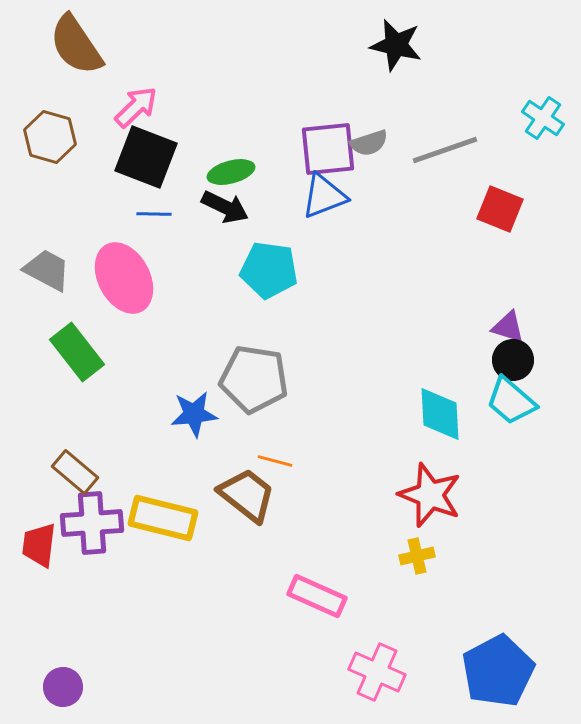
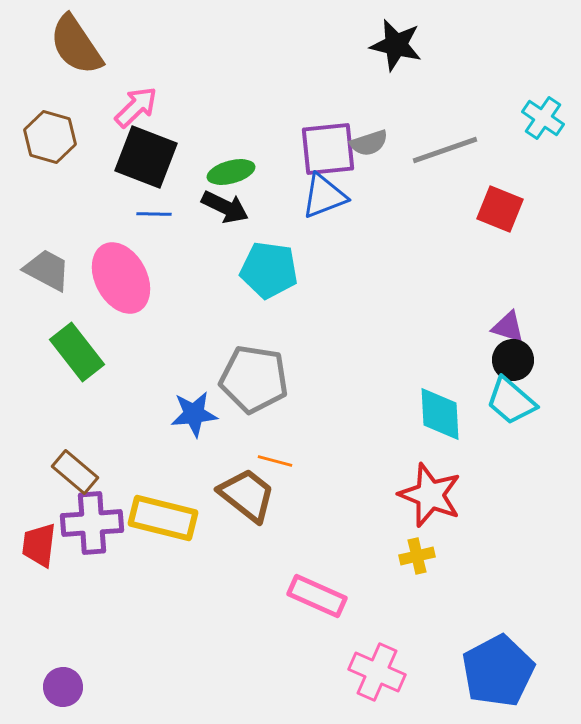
pink ellipse: moved 3 px left
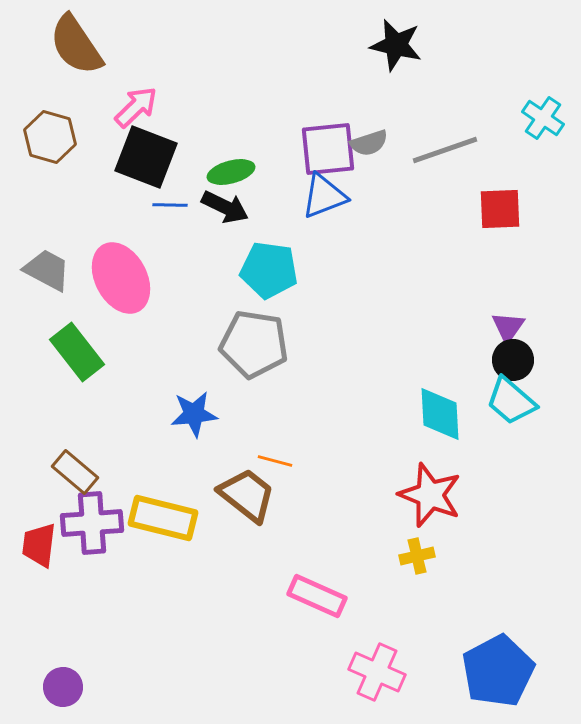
red square: rotated 24 degrees counterclockwise
blue line: moved 16 px right, 9 px up
purple triangle: rotated 48 degrees clockwise
gray pentagon: moved 35 px up
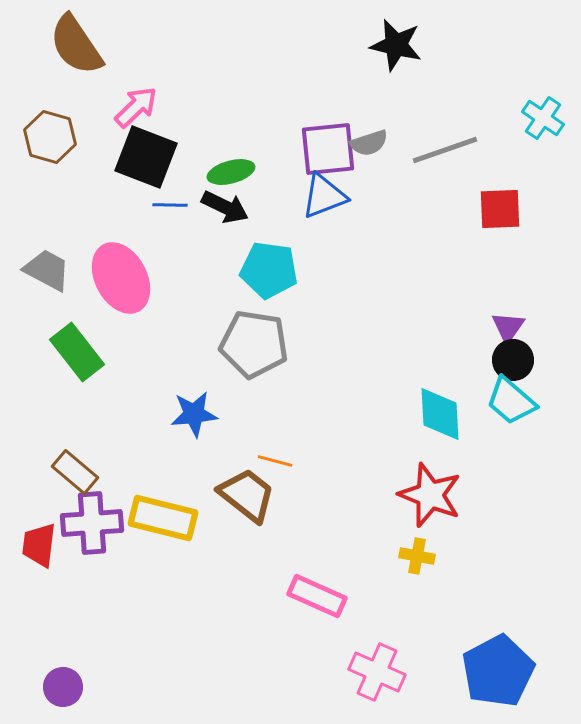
yellow cross: rotated 24 degrees clockwise
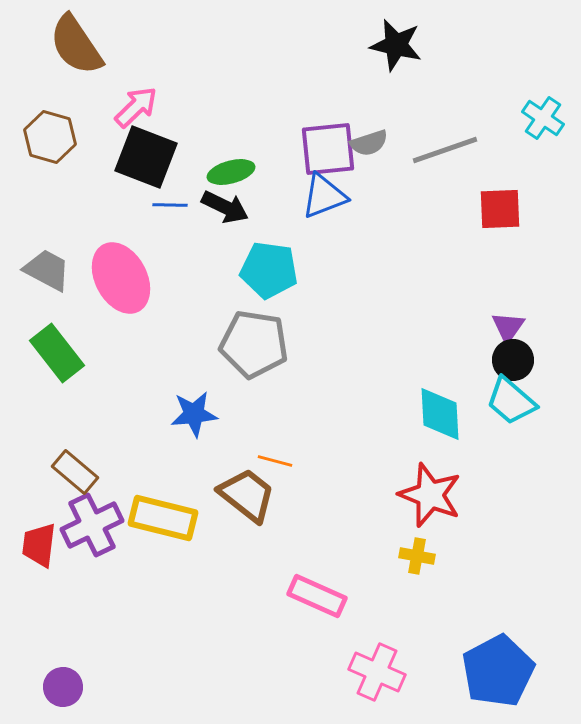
green rectangle: moved 20 px left, 1 px down
purple cross: moved 2 px down; rotated 22 degrees counterclockwise
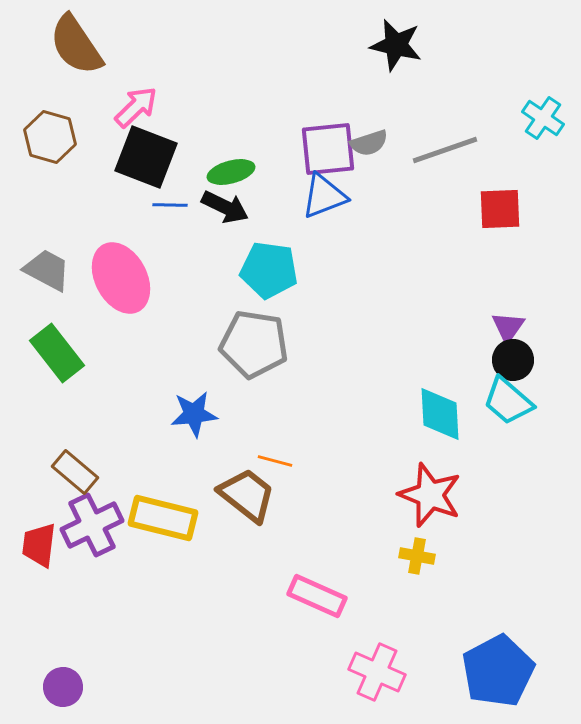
cyan trapezoid: moved 3 px left
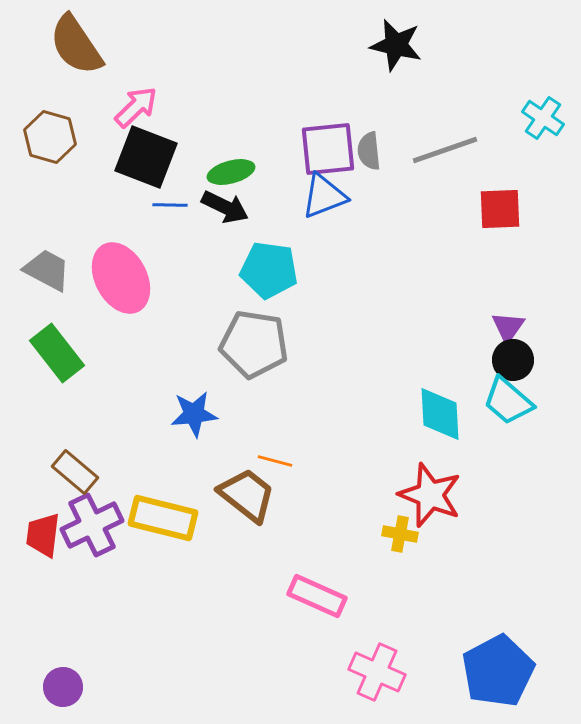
gray semicircle: moved 8 px down; rotated 102 degrees clockwise
red trapezoid: moved 4 px right, 10 px up
yellow cross: moved 17 px left, 22 px up
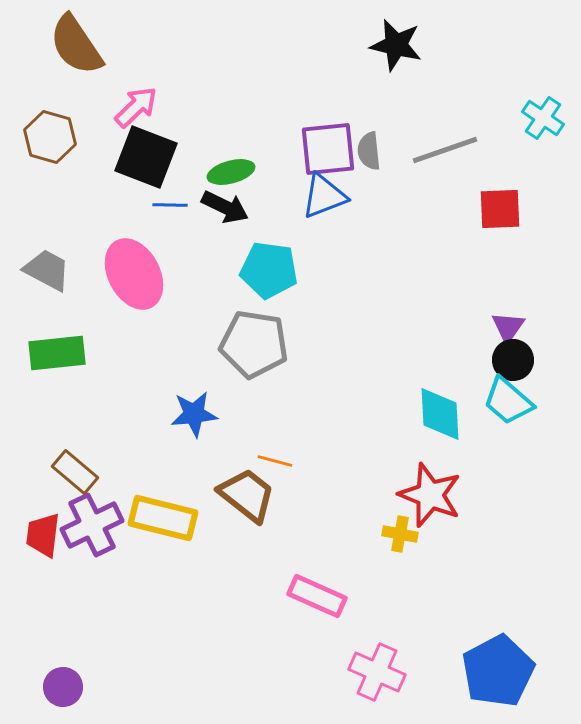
pink ellipse: moved 13 px right, 4 px up
green rectangle: rotated 58 degrees counterclockwise
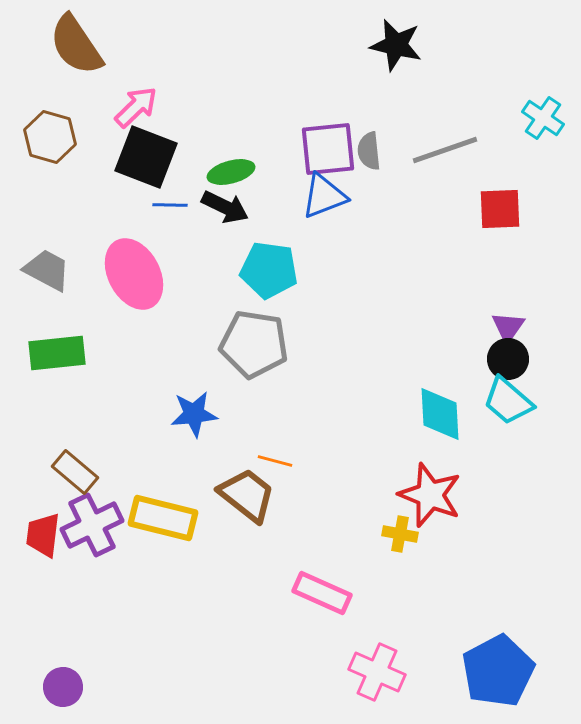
black circle: moved 5 px left, 1 px up
pink rectangle: moved 5 px right, 3 px up
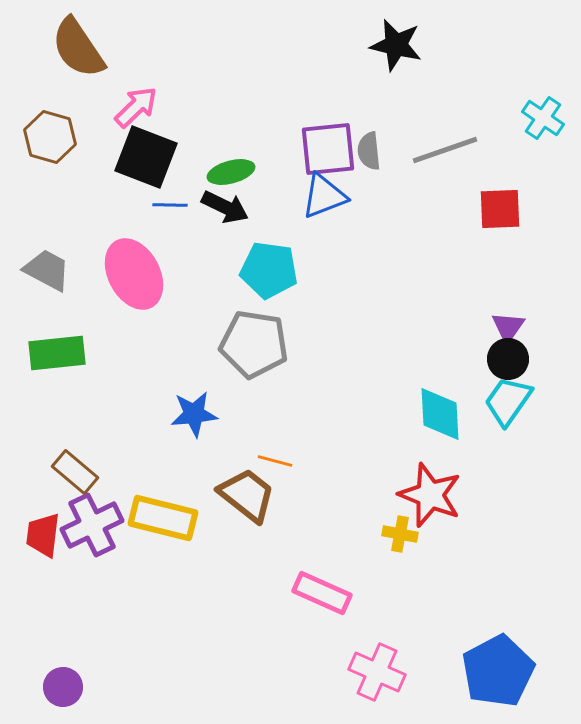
brown semicircle: moved 2 px right, 3 px down
cyan trapezoid: rotated 84 degrees clockwise
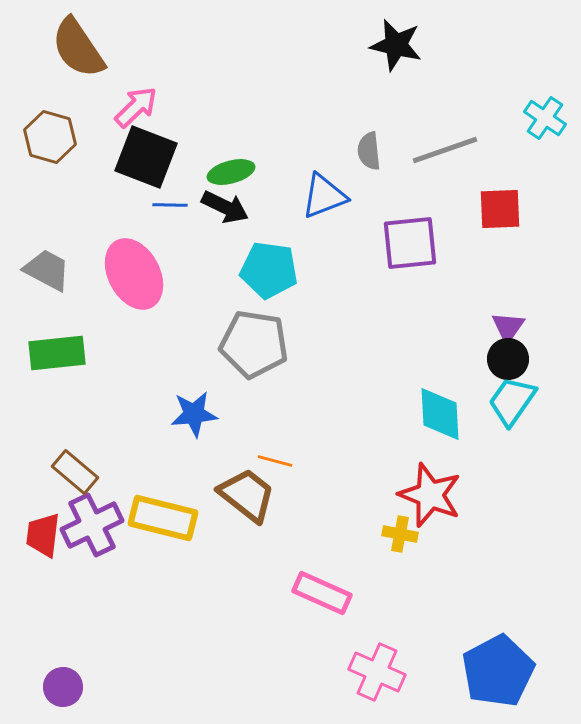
cyan cross: moved 2 px right
purple square: moved 82 px right, 94 px down
cyan trapezoid: moved 4 px right
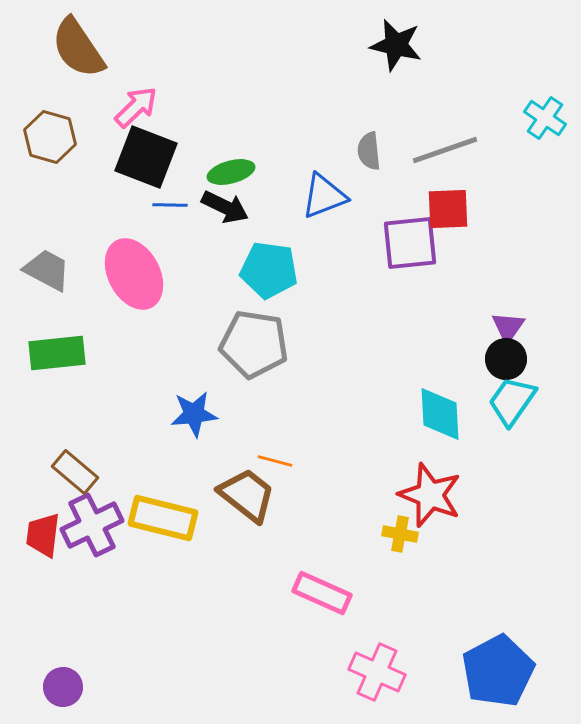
red square: moved 52 px left
black circle: moved 2 px left
